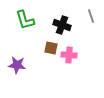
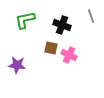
green L-shape: rotated 95 degrees clockwise
pink cross: rotated 21 degrees clockwise
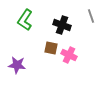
green L-shape: rotated 45 degrees counterclockwise
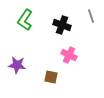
brown square: moved 29 px down
